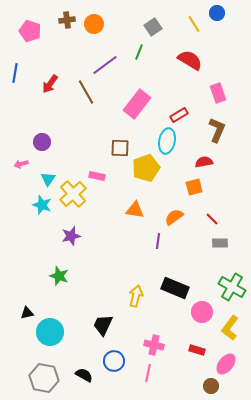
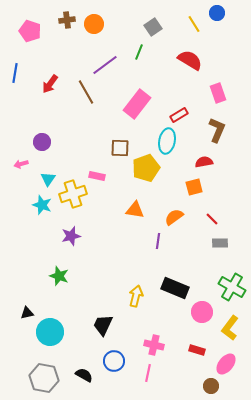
yellow cross at (73, 194): rotated 24 degrees clockwise
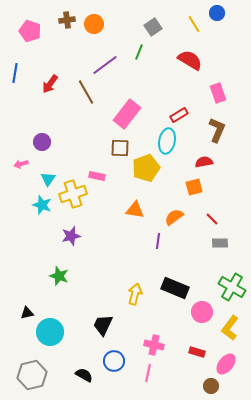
pink rectangle at (137, 104): moved 10 px left, 10 px down
yellow arrow at (136, 296): moved 1 px left, 2 px up
red rectangle at (197, 350): moved 2 px down
gray hexagon at (44, 378): moved 12 px left, 3 px up; rotated 24 degrees counterclockwise
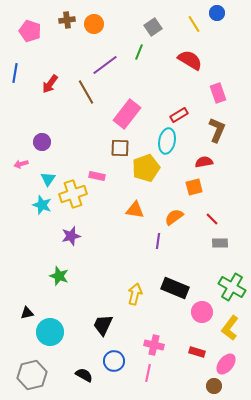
brown circle at (211, 386): moved 3 px right
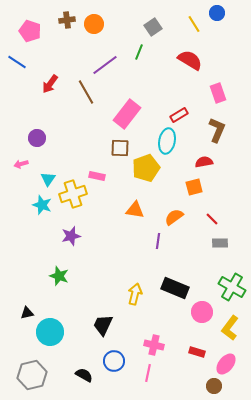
blue line at (15, 73): moved 2 px right, 11 px up; rotated 66 degrees counterclockwise
purple circle at (42, 142): moved 5 px left, 4 px up
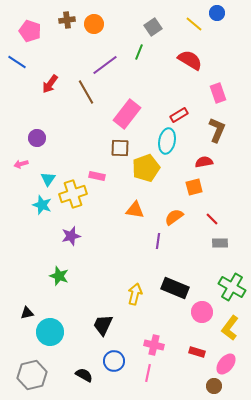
yellow line at (194, 24): rotated 18 degrees counterclockwise
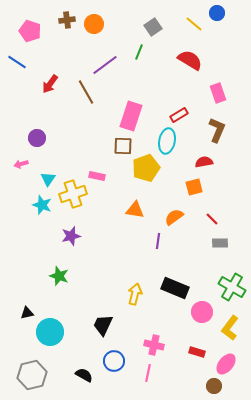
pink rectangle at (127, 114): moved 4 px right, 2 px down; rotated 20 degrees counterclockwise
brown square at (120, 148): moved 3 px right, 2 px up
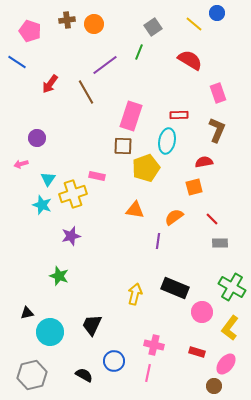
red rectangle at (179, 115): rotated 30 degrees clockwise
black trapezoid at (103, 325): moved 11 px left
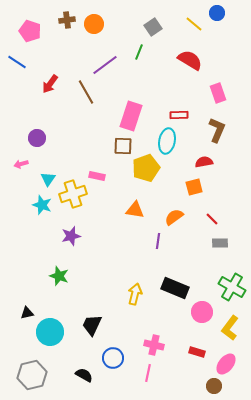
blue circle at (114, 361): moved 1 px left, 3 px up
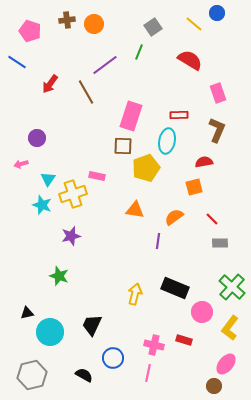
green cross at (232, 287): rotated 12 degrees clockwise
red rectangle at (197, 352): moved 13 px left, 12 px up
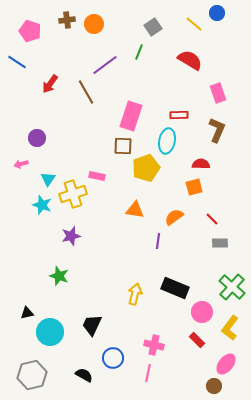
red semicircle at (204, 162): moved 3 px left, 2 px down; rotated 12 degrees clockwise
red rectangle at (184, 340): moved 13 px right; rotated 28 degrees clockwise
